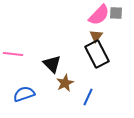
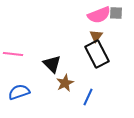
pink semicircle: rotated 25 degrees clockwise
blue semicircle: moved 5 px left, 2 px up
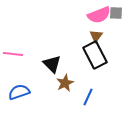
black rectangle: moved 2 px left, 1 px down
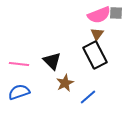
brown triangle: moved 1 px right, 2 px up
pink line: moved 6 px right, 10 px down
black triangle: moved 3 px up
blue line: rotated 24 degrees clockwise
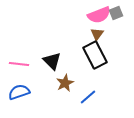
gray square: rotated 24 degrees counterclockwise
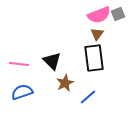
gray square: moved 2 px right, 1 px down
black rectangle: moved 1 px left, 3 px down; rotated 20 degrees clockwise
blue semicircle: moved 3 px right
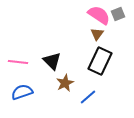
pink semicircle: rotated 125 degrees counterclockwise
black rectangle: moved 6 px right, 3 px down; rotated 32 degrees clockwise
pink line: moved 1 px left, 2 px up
